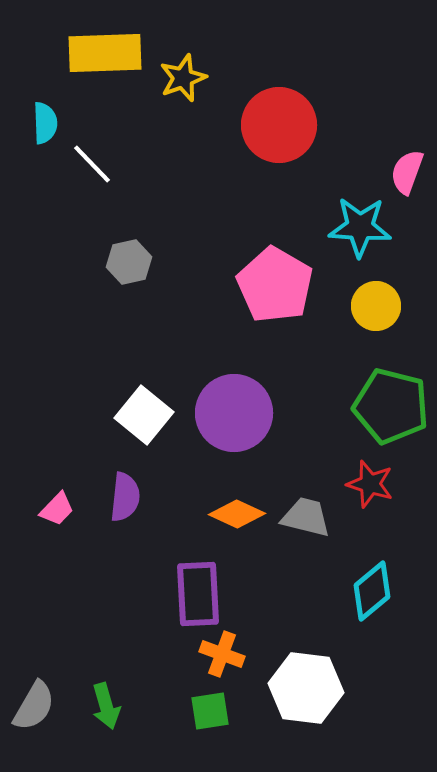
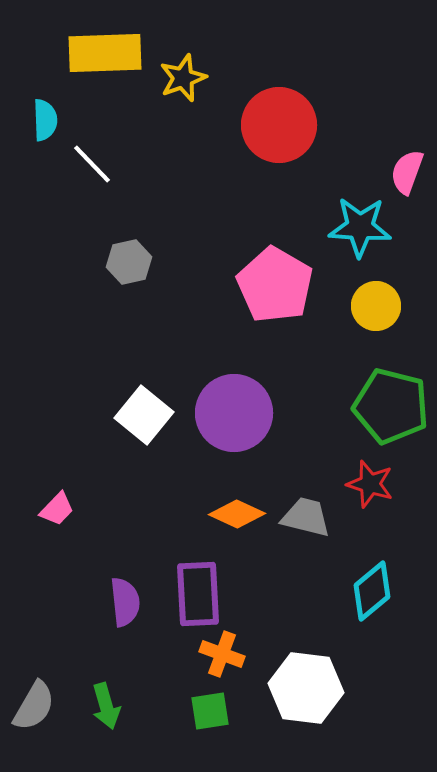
cyan semicircle: moved 3 px up
purple semicircle: moved 105 px down; rotated 12 degrees counterclockwise
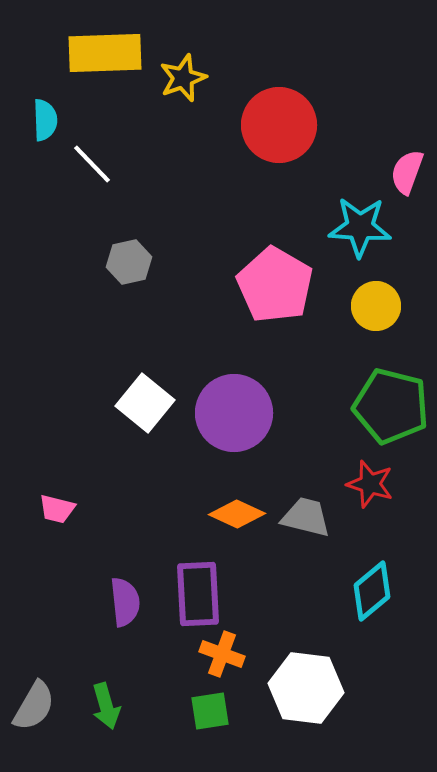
white square: moved 1 px right, 12 px up
pink trapezoid: rotated 60 degrees clockwise
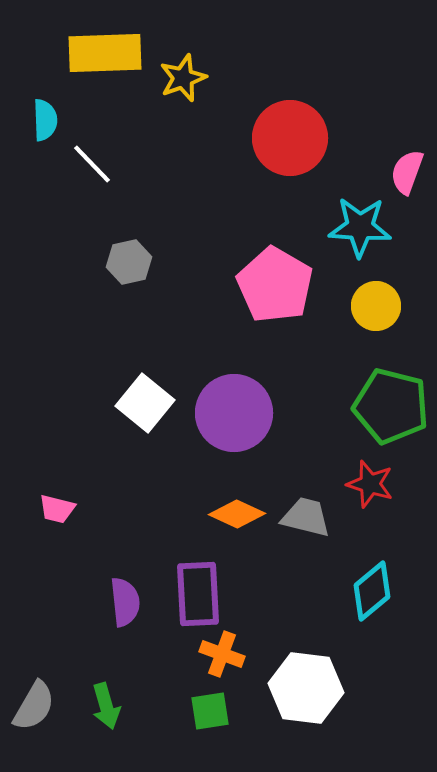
red circle: moved 11 px right, 13 px down
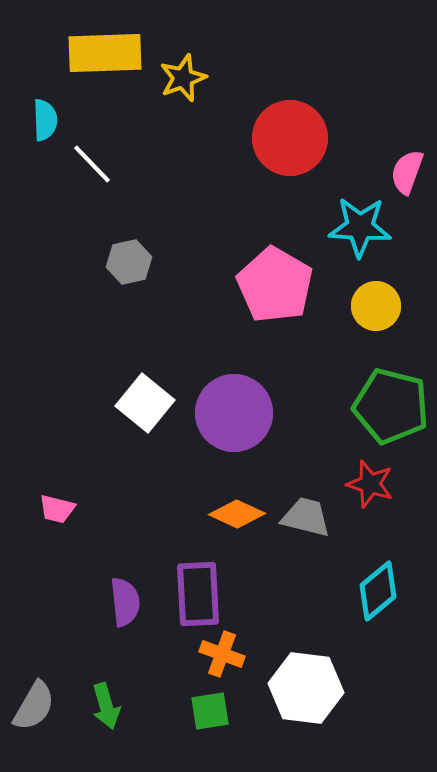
cyan diamond: moved 6 px right
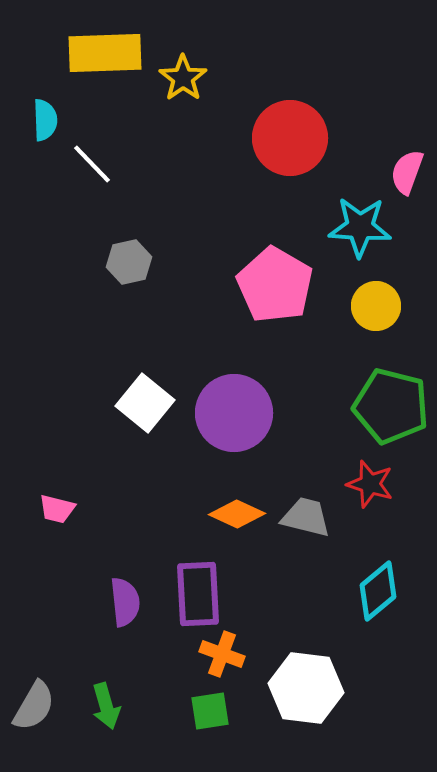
yellow star: rotated 15 degrees counterclockwise
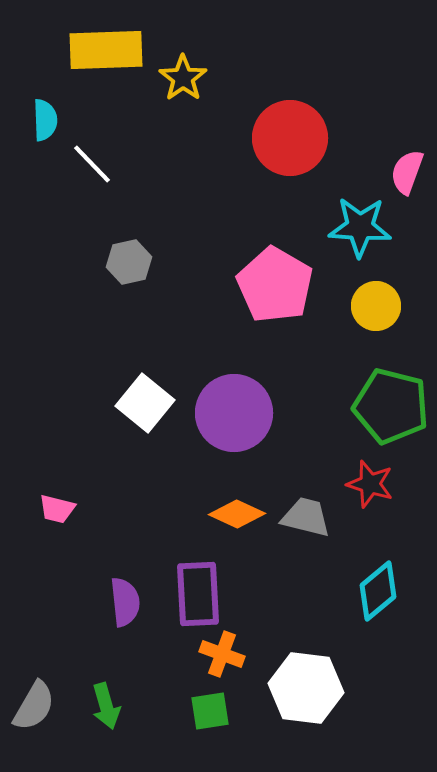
yellow rectangle: moved 1 px right, 3 px up
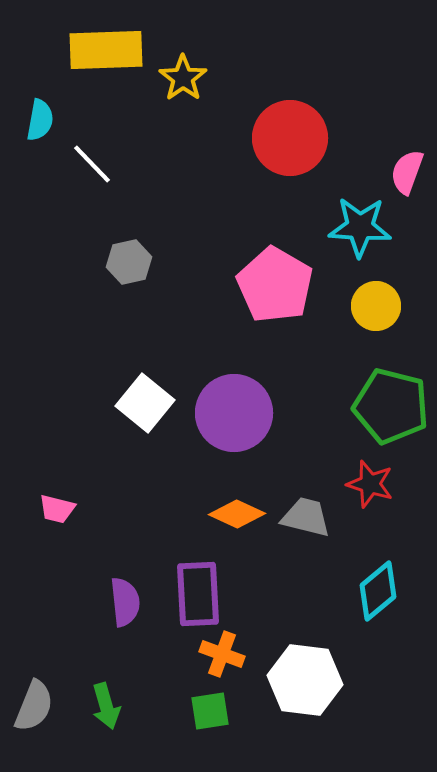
cyan semicircle: moved 5 px left; rotated 12 degrees clockwise
white hexagon: moved 1 px left, 8 px up
gray semicircle: rotated 8 degrees counterclockwise
